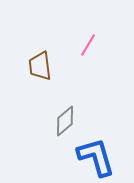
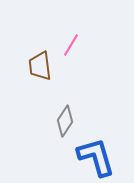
pink line: moved 17 px left
gray diamond: rotated 16 degrees counterclockwise
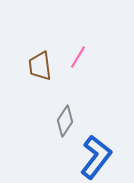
pink line: moved 7 px right, 12 px down
blue L-shape: rotated 54 degrees clockwise
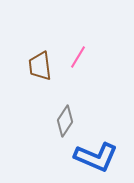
blue L-shape: rotated 75 degrees clockwise
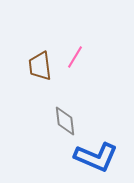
pink line: moved 3 px left
gray diamond: rotated 40 degrees counterclockwise
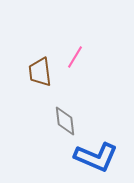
brown trapezoid: moved 6 px down
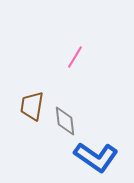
brown trapezoid: moved 8 px left, 34 px down; rotated 16 degrees clockwise
blue L-shape: rotated 12 degrees clockwise
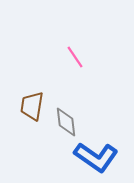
pink line: rotated 65 degrees counterclockwise
gray diamond: moved 1 px right, 1 px down
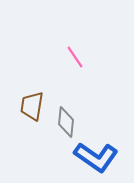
gray diamond: rotated 12 degrees clockwise
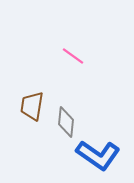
pink line: moved 2 px left, 1 px up; rotated 20 degrees counterclockwise
blue L-shape: moved 2 px right, 2 px up
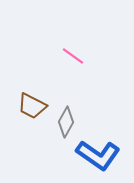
brown trapezoid: rotated 72 degrees counterclockwise
gray diamond: rotated 24 degrees clockwise
